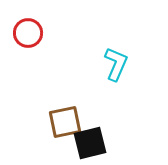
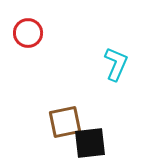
black square: rotated 8 degrees clockwise
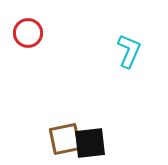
cyan L-shape: moved 13 px right, 13 px up
brown square: moved 17 px down
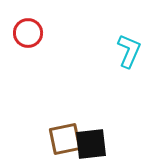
black square: moved 1 px right, 1 px down
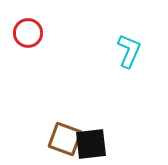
brown square: rotated 32 degrees clockwise
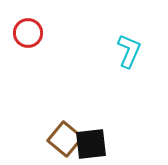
brown square: rotated 20 degrees clockwise
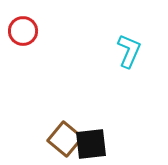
red circle: moved 5 px left, 2 px up
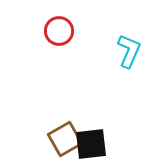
red circle: moved 36 px right
brown square: rotated 20 degrees clockwise
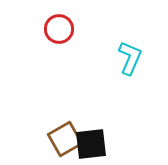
red circle: moved 2 px up
cyan L-shape: moved 1 px right, 7 px down
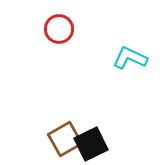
cyan L-shape: rotated 88 degrees counterclockwise
black square: rotated 20 degrees counterclockwise
